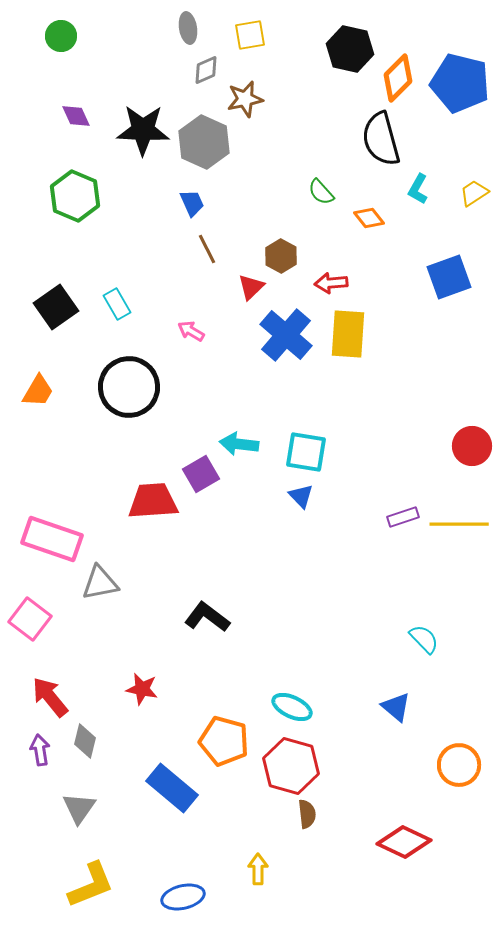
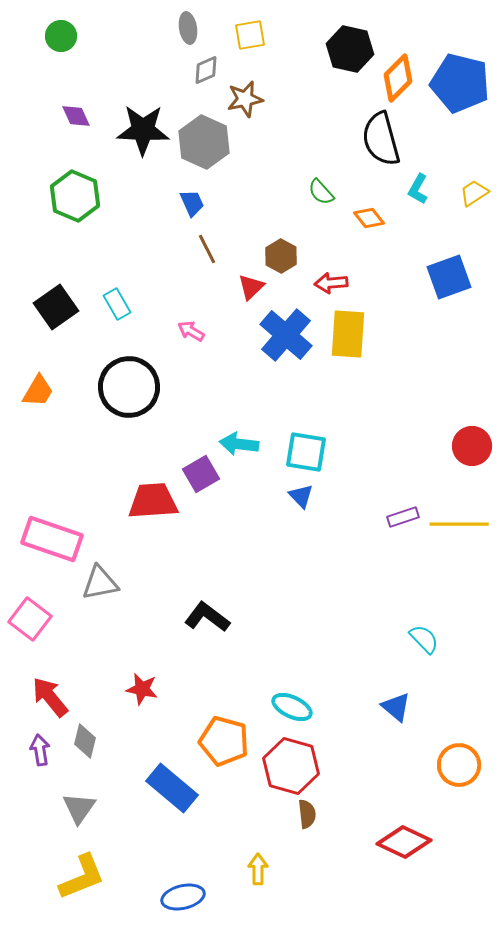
yellow L-shape at (91, 885): moved 9 px left, 8 px up
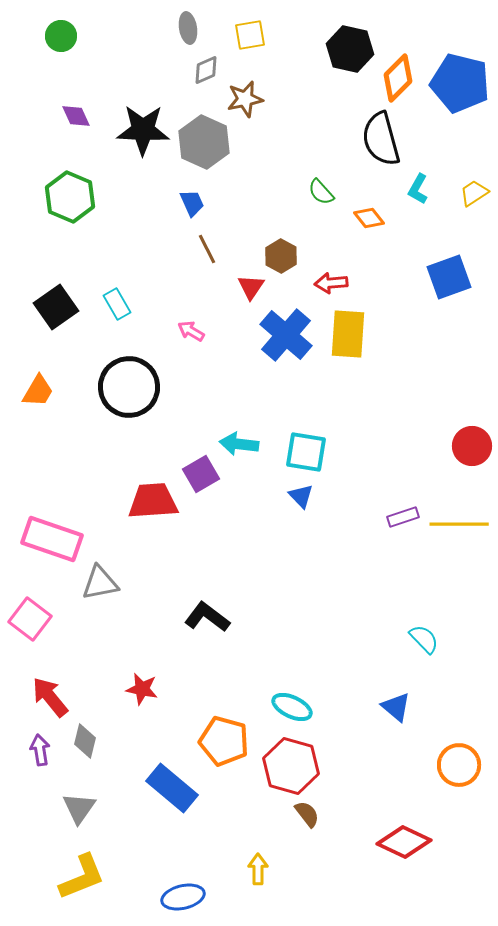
green hexagon at (75, 196): moved 5 px left, 1 px down
red triangle at (251, 287): rotated 12 degrees counterclockwise
brown semicircle at (307, 814): rotated 32 degrees counterclockwise
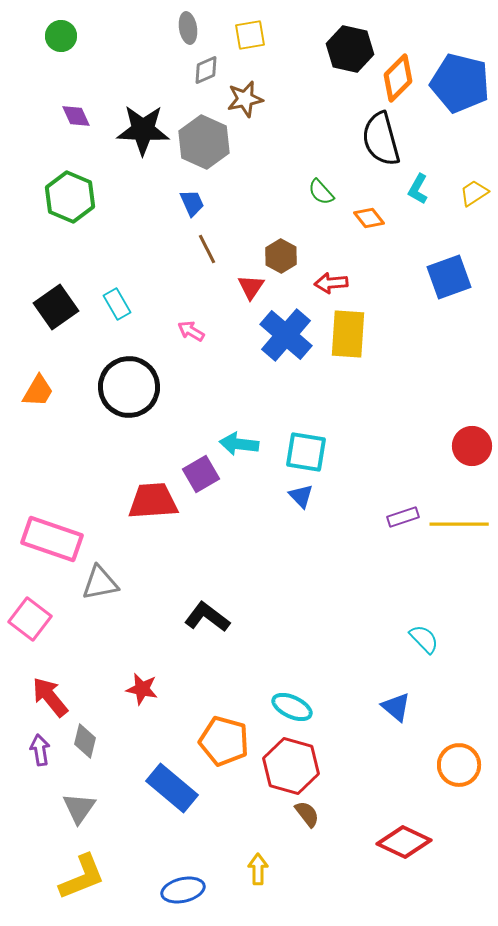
blue ellipse at (183, 897): moved 7 px up
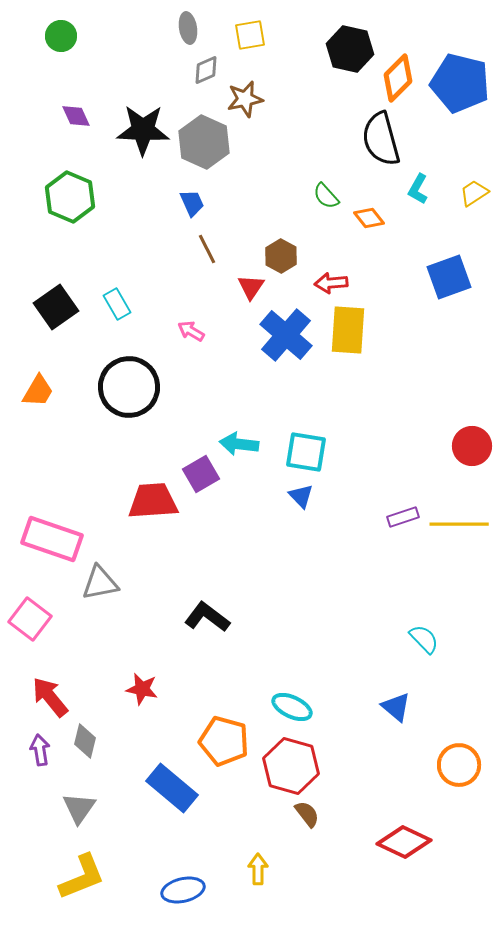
green semicircle at (321, 192): moved 5 px right, 4 px down
yellow rectangle at (348, 334): moved 4 px up
